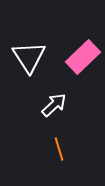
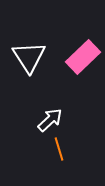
white arrow: moved 4 px left, 15 px down
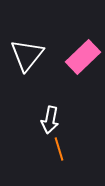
white triangle: moved 2 px left, 2 px up; rotated 12 degrees clockwise
white arrow: rotated 144 degrees clockwise
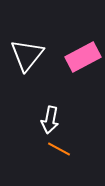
pink rectangle: rotated 16 degrees clockwise
orange line: rotated 45 degrees counterclockwise
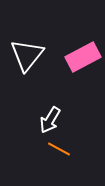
white arrow: rotated 20 degrees clockwise
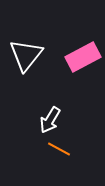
white triangle: moved 1 px left
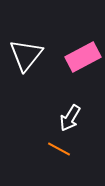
white arrow: moved 20 px right, 2 px up
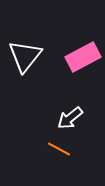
white triangle: moved 1 px left, 1 px down
white arrow: rotated 20 degrees clockwise
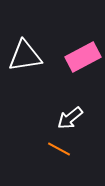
white triangle: rotated 42 degrees clockwise
